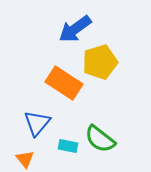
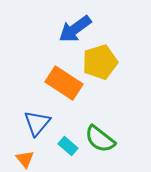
cyan rectangle: rotated 30 degrees clockwise
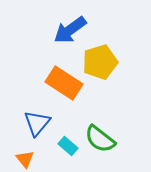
blue arrow: moved 5 px left, 1 px down
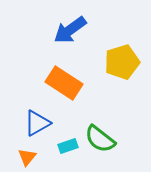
yellow pentagon: moved 22 px right
blue triangle: rotated 20 degrees clockwise
cyan rectangle: rotated 60 degrees counterclockwise
orange triangle: moved 2 px right, 2 px up; rotated 18 degrees clockwise
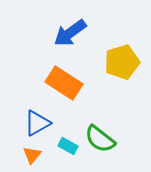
blue arrow: moved 3 px down
cyan rectangle: rotated 48 degrees clockwise
orange triangle: moved 5 px right, 2 px up
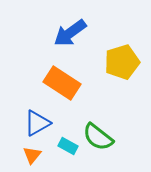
orange rectangle: moved 2 px left
green semicircle: moved 2 px left, 2 px up
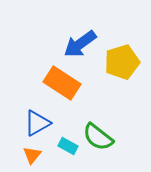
blue arrow: moved 10 px right, 11 px down
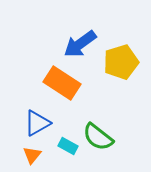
yellow pentagon: moved 1 px left
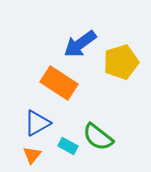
orange rectangle: moved 3 px left
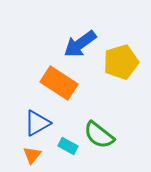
green semicircle: moved 1 px right, 2 px up
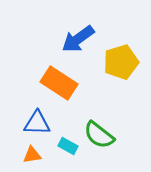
blue arrow: moved 2 px left, 5 px up
blue triangle: rotated 32 degrees clockwise
orange triangle: rotated 42 degrees clockwise
